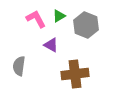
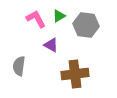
gray hexagon: rotated 15 degrees counterclockwise
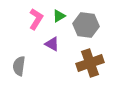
pink L-shape: rotated 60 degrees clockwise
purple triangle: moved 1 px right, 1 px up
brown cross: moved 15 px right, 11 px up; rotated 12 degrees counterclockwise
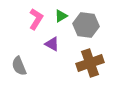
green triangle: moved 2 px right
gray semicircle: rotated 30 degrees counterclockwise
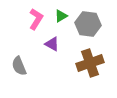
gray hexagon: moved 2 px right, 1 px up
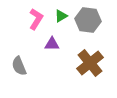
gray hexagon: moved 4 px up
purple triangle: rotated 28 degrees counterclockwise
brown cross: rotated 20 degrees counterclockwise
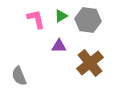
pink L-shape: rotated 45 degrees counterclockwise
purple triangle: moved 7 px right, 2 px down
gray semicircle: moved 10 px down
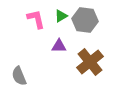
gray hexagon: moved 3 px left
brown cross: moved 1 px up
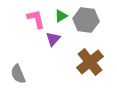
gray hexagon: moved 1 px right
purple triangle: moved 6 px left, 7 px up; rotated 49 degrees counterclockwise
gray semicircle: moved 1 px left, 2 px up
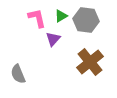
pink L-shape: moved 1 px right, 1 px up
